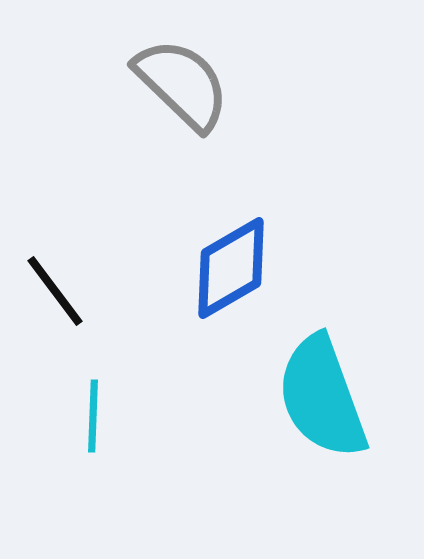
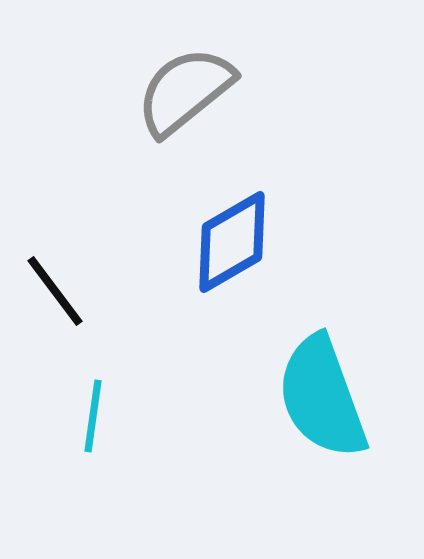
gray semicircle: moved 3 px right, 7 px down; rotated 83 degrees counterclockwise
blue diamond: moved 1 px right, 26 px up
cyan line: rotated 6 degrees clockwise
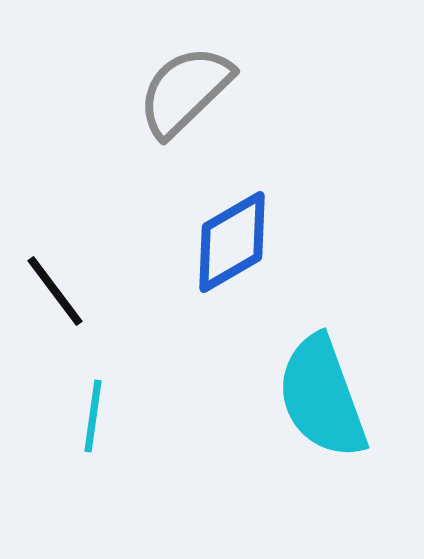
gray semicircle: rotated 5 degrees counterclockwise
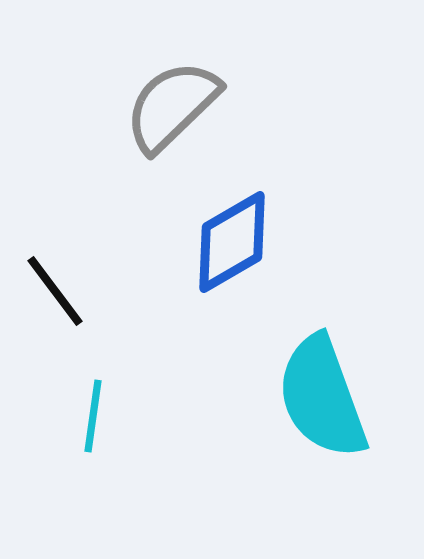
gray semicircle: moved 13 px left, 15 px down
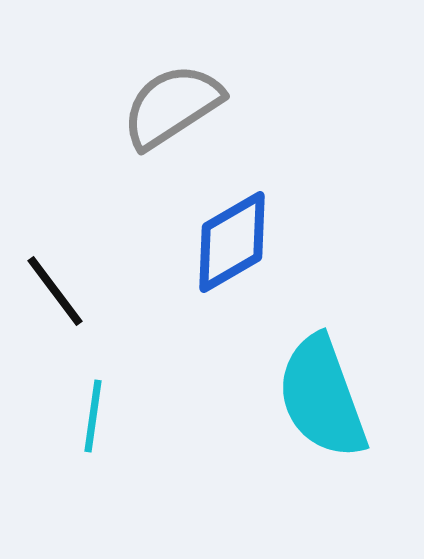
gray semicircle: rotated 11 degrees clockwise
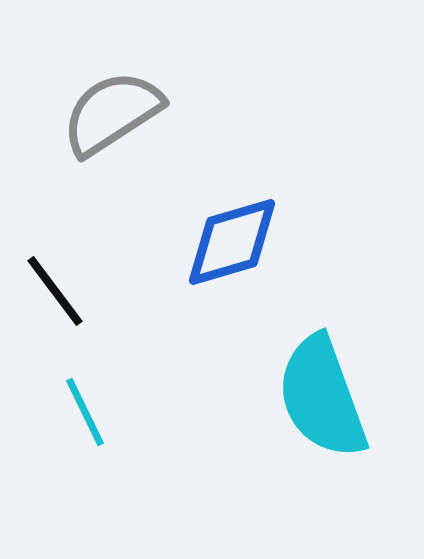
gray semicircle: moved 60 px left, 7 px down
blue diamond: rotated 14 degrees clockwise
cyan line: moved 8 px left, 4 px up; rotated 34 degrees counterclockwise
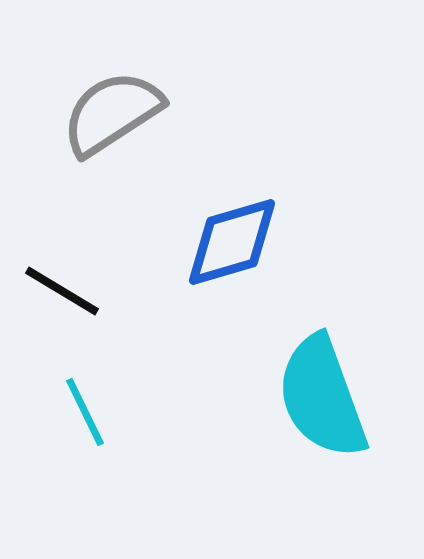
black line: moved 7 px right; rotated 22 degrees counterclockwise
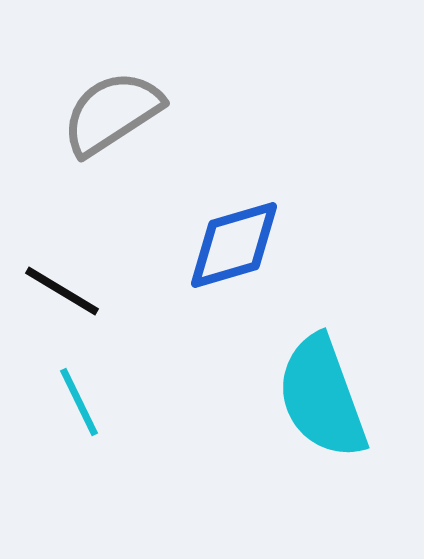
blue diamond: moved 2 px right, 3 px down
cyan line: moved 6 px left, 10 px up
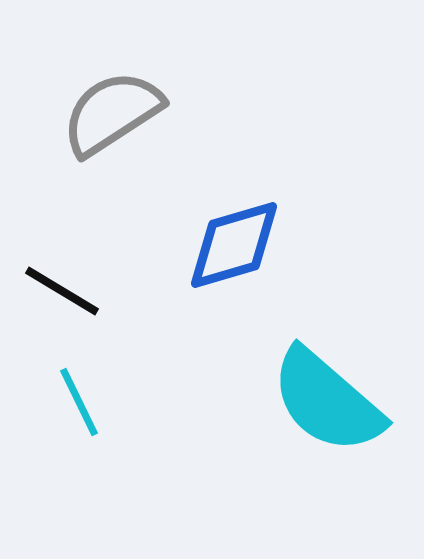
cyan semicircle: moved 5 px right, 4 px down; rotated 29 degrees counterclockwise
